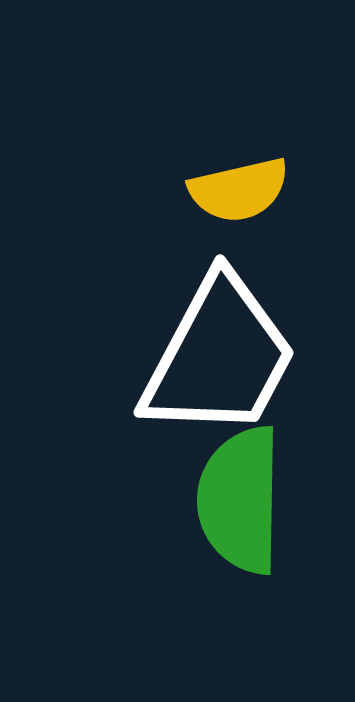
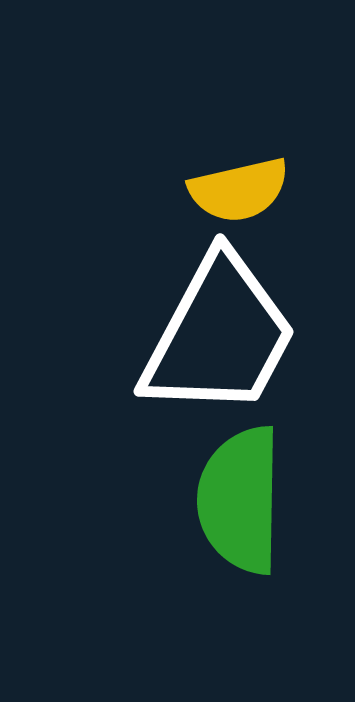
white trapezoid: moved 21 px up
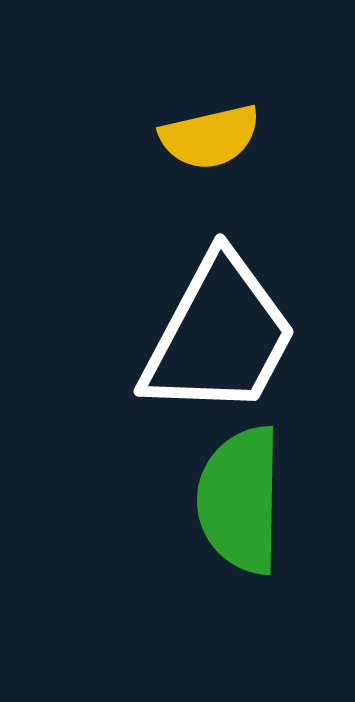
yellow semicircle: moved 29 px left, 53 px up
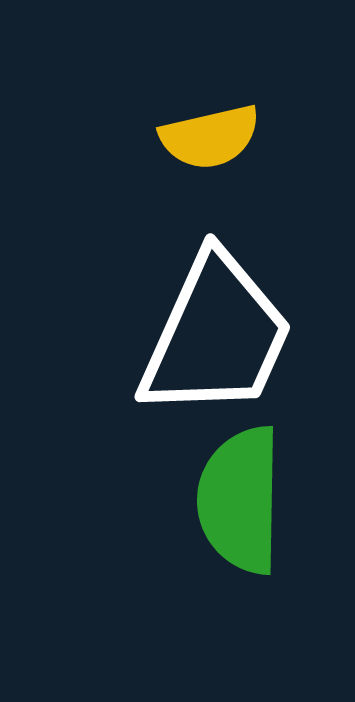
white trapezoid: moved 3 px left; rotated 4 degrees counterclockwise
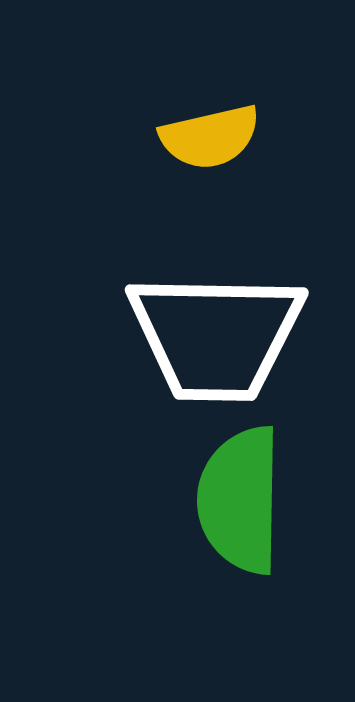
white trapezoid: rotated 67 degrees clockwise
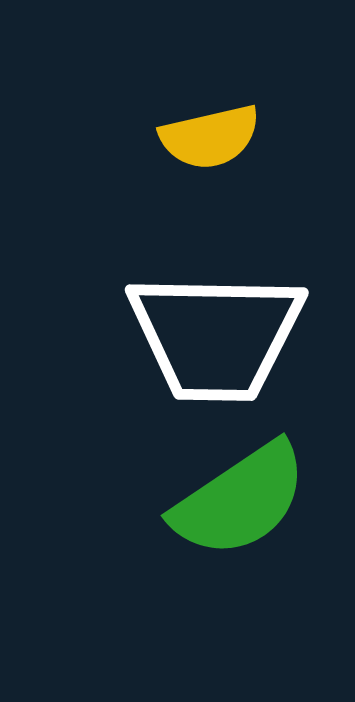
green semicircle: rotated 125 degrees counterclockwise
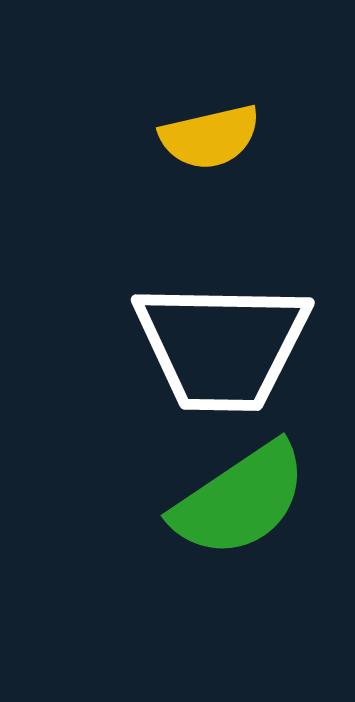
white trapezoid: moved 6 px right, 10 px down
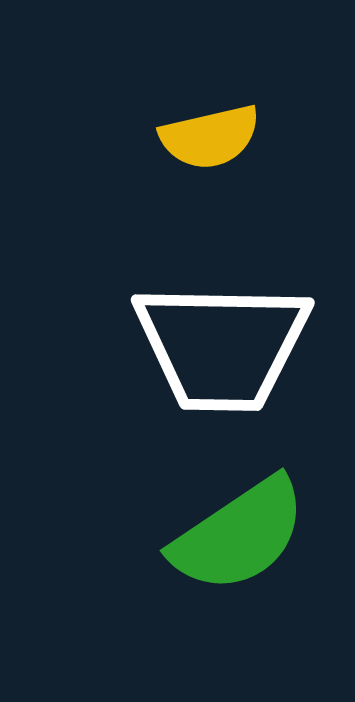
green semicircle: moved 1 px left, 35 px down
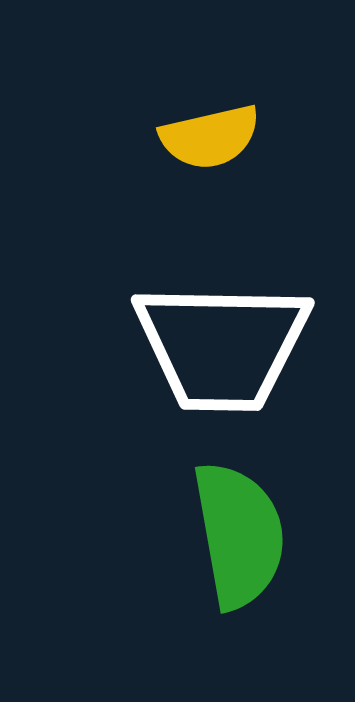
green semicircle: rotated 66 degrees counterclockwise
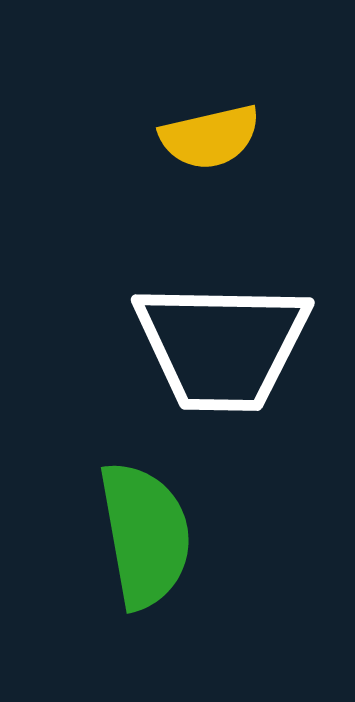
green semicircle: moved 94 px left
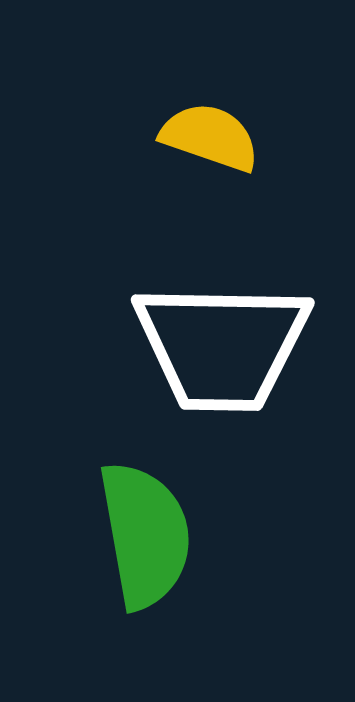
yellow semicircle: rotated 148 degrees counterclockwise
